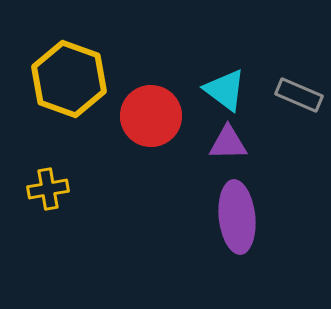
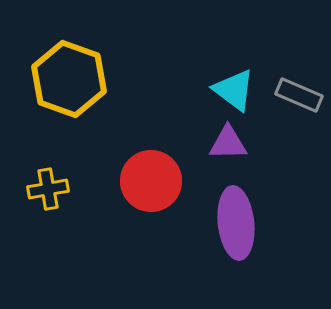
cyan triangle: moved 9 px right
red circle: moved 65 px down
purple ellipse: moved 1 px left, 6 px down
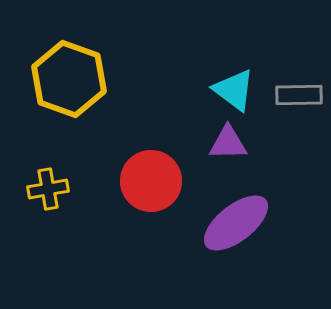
gray rectangle: rotated 24 degrees counterclockwise
purple ellipse: rotated 58 degrees clockwise
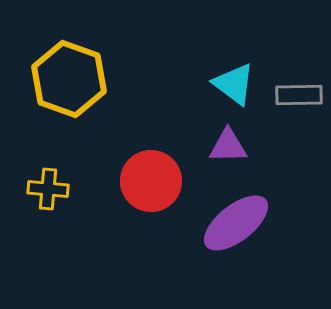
cyan triangle: moved 6 px up
purple triangle: moved 3 px down
yellow cross: rotated 15 degrees clockwise
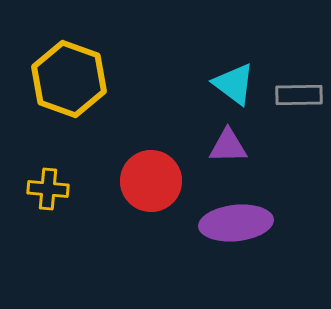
purple ellipse: rotated 32 degrees clockwise
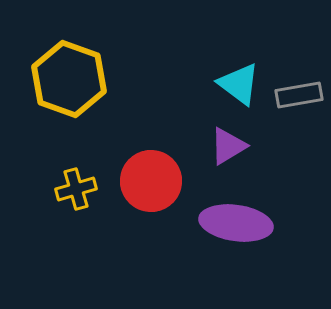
cyan triangle: moved 5 px right
gray rectangle: rotated 9 degrees counterclockwise
purple triangle: rotated 30 degrees counterclockwise
yellow cross: moved 28 px right; rotated 21 degrees counterclockwise
purple ellipse: rotated 14 degrees clockwise
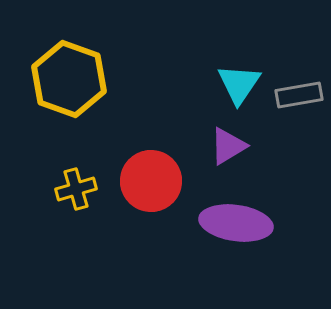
cyan triangle: rotated 27 degrees clockwise
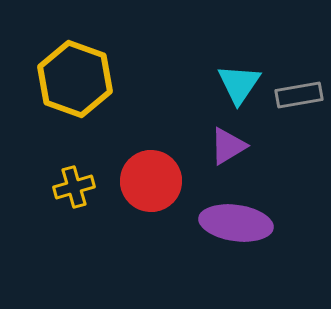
yellow hexagon: moved 6 px right
yellow cross: moved 2 px left, 2 px up
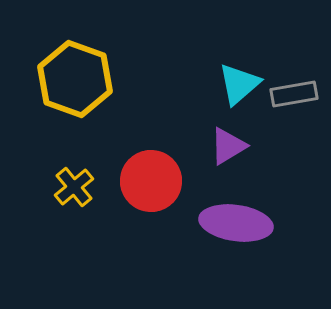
cyan triangle: rotated 15 degrees clockwise
gray rectangle: moved 5 px left, 1 px up
yellow cross: rotated 24 degrees counterclockwise
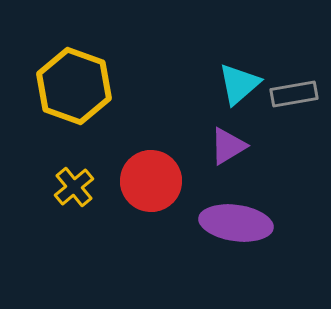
yellow hexagon: moved 1 px left, 7 px down
